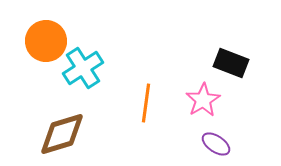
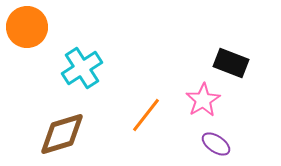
orange circle: moved 19 px left, 14 px up
cyan cross: moved 1 px left
orange line: moved 12 px down; rotated 30 degrees clockwise
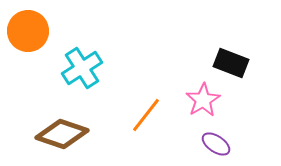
orange circle: moved 1 px right, 4 px down
brown diamond: rotated 36 degrees clockwise
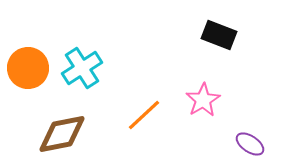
orange circle: moved 37 px down
black rectangle: moved 12 px left, 28 px up
orange line: moved 2 px left; rotated 9 degrees clockwise
brown diamond: rotated 30 degrees counterclockwise
purple ellipse: moved 34 px right
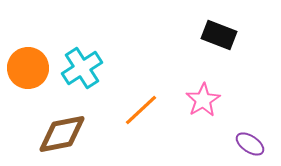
orange line: moved 3 px left, 5 px up
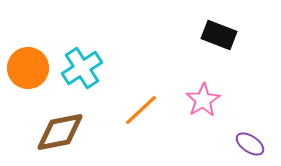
brown diamond: moved 2 px left, 2 px up
